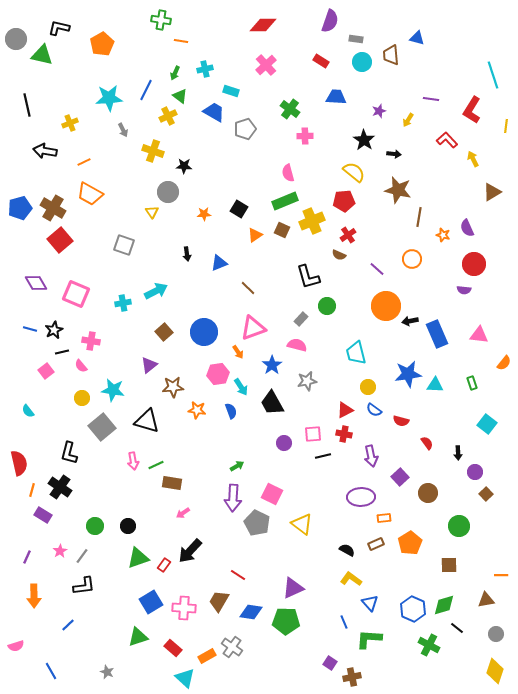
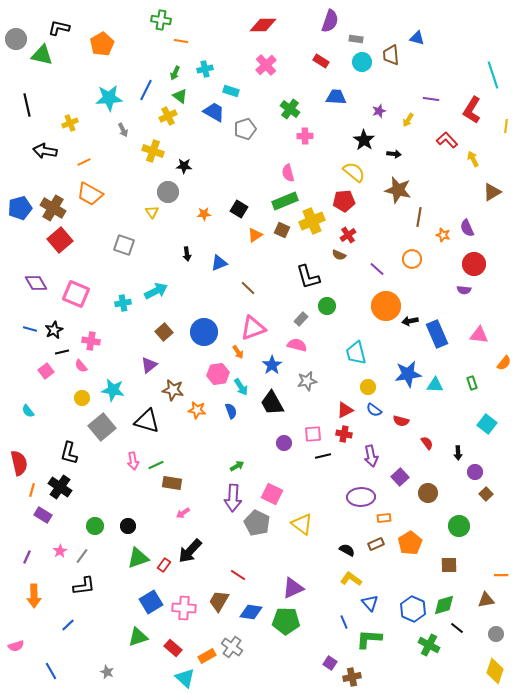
brown star at (173, 387): moved 3 px down; rotated 15 degrees clockwise
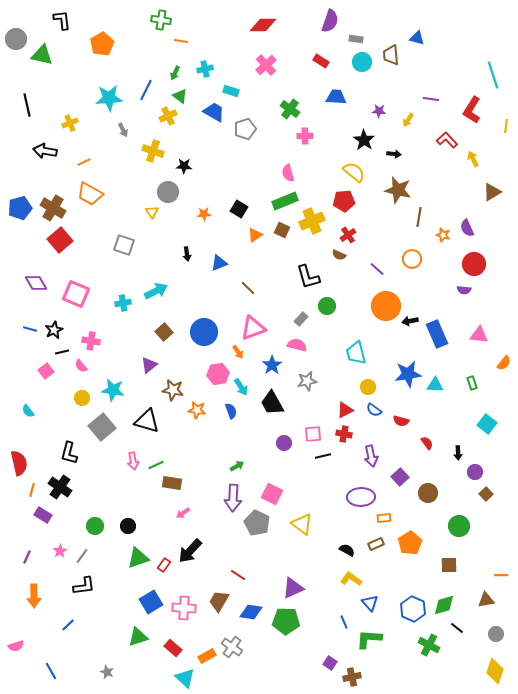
black L-shape at (59, 28): moved 3 px right, 8 px up; rotated 70 degrees clockwise
purple star at (379, 111): rotated 24 degrees clockwise
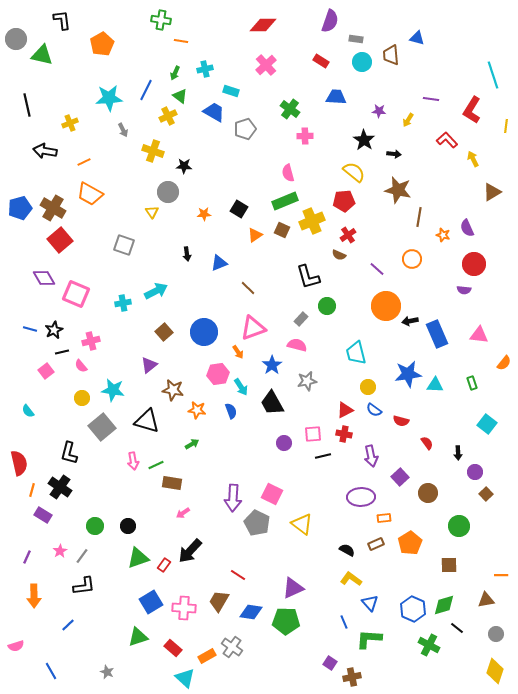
purple diamond at (36, 283): moved 8 px right, 5 px up
pink cross at (91, 341): rotated 24 degrees counterclockwise
green arrow at (237, 466): moved 45 px left, 22 px up
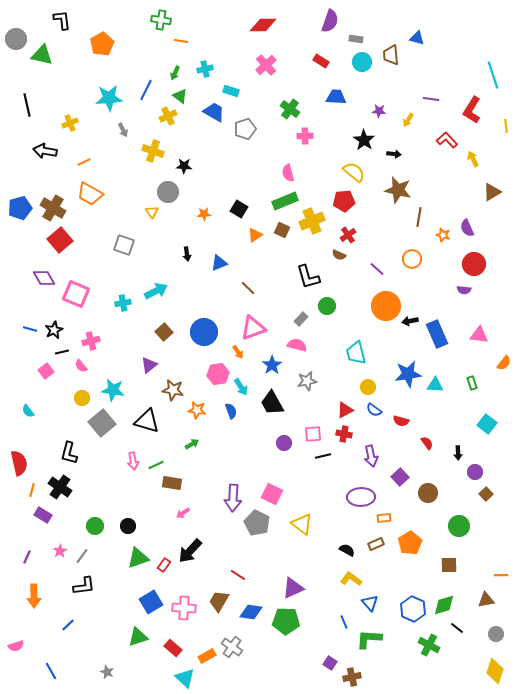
yellow line at (506, 126): rotated 16 degrees counterclockwise
gray square at (102, 427): moved 4 px up
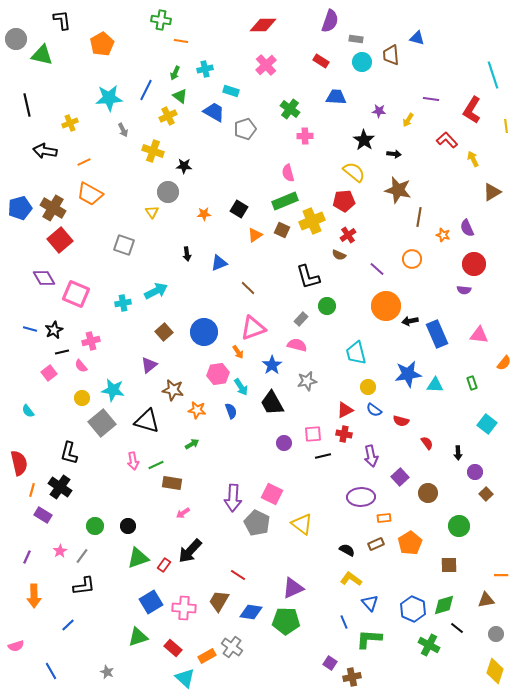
pink square at (46, 371): moved 3 px right, 2 px down
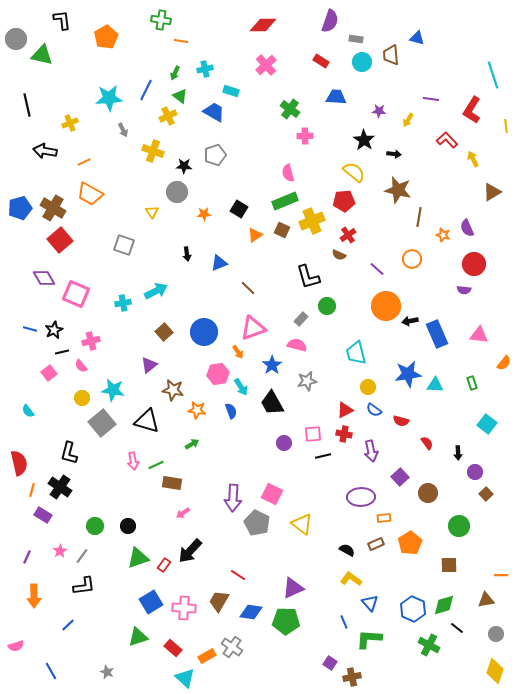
orange pentagon at (102, 44): moved 4 px right, 7 px up
gray pentagon at (245, 129): moved 30 px left, 26 px down
gray circle at (168, 192): moved 9 px right
purple arrow at (371, 456): moved 5 px up
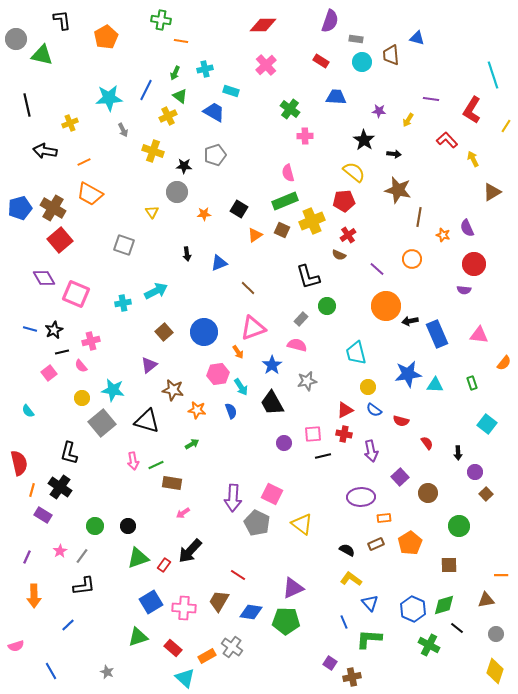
yellow line at (506, 126): rotated 40 degrees clockwise
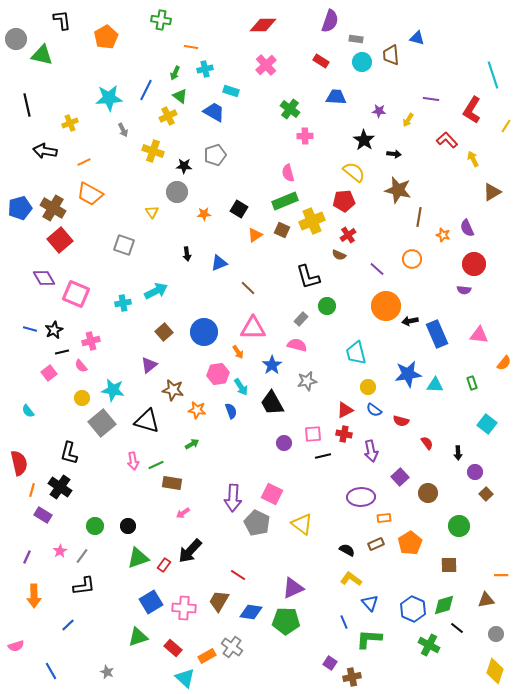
orange line at (181, 41): moved 10 px right, 6 px down
pink triangle at (253, 328): rotated 20 degrees clockwise
